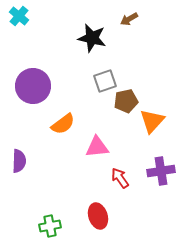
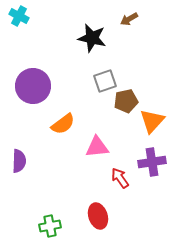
cyan cross: rotated 12 degrees counterclockwise
purple cross: moved 9 px left, 9 px up
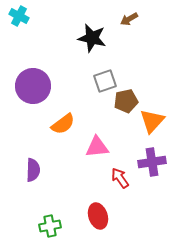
purple semicircle: moved 14 px right, 9 px down
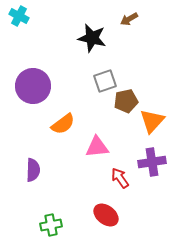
red ellipse: moved 8 px right, 1 px up; rotated 35 degrees counterclockwise
green cross: moved 1 px right, 1 px up
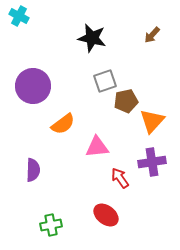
brown arrow: moved 23 px right, 16 px down; rotated 18 degrees counterclockwise
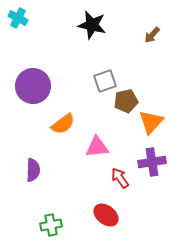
cyan cross: moved 1 px left, 2 px down
black star: moved 13 px up
orange triangle: moved 1 px left, 1 px down
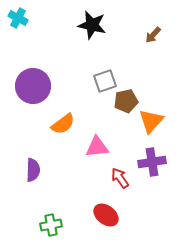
brown arrow: moved 1 px right
orange triangle: moved 1 px up
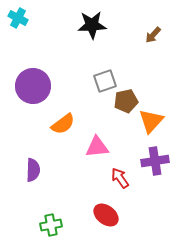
black star: rotated 16 degrees counterclockwise
purple cross: moved 3 px right, 1 px up
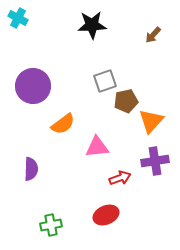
purple semicircle: moved 2 px left, 1 px up
red arrow: rotated 105 degrees clockwise
red ellipse: rotated 60 degrees counterclockwise
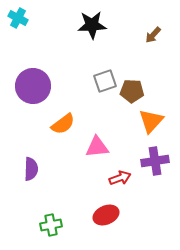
brown pentagon: moved 6 px right, 10 px up; rotated 15 degrees clockwise
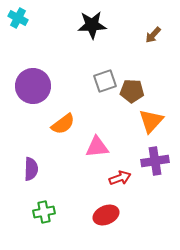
green cross: moved 7 px left, 13 px up
